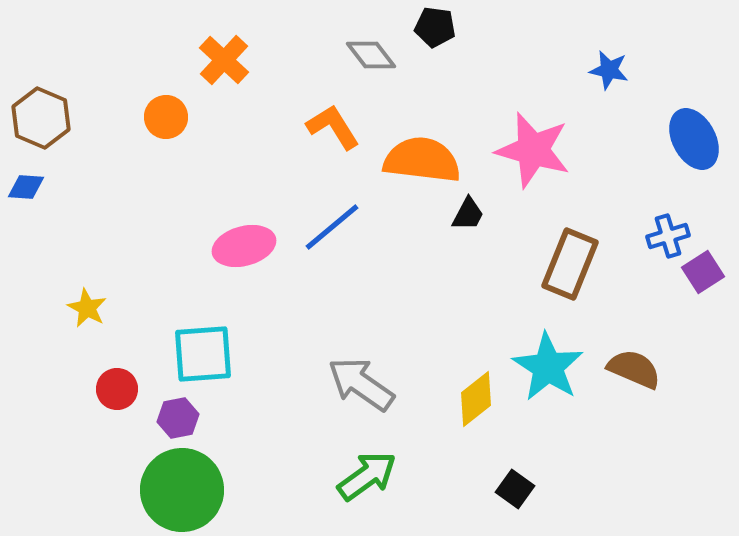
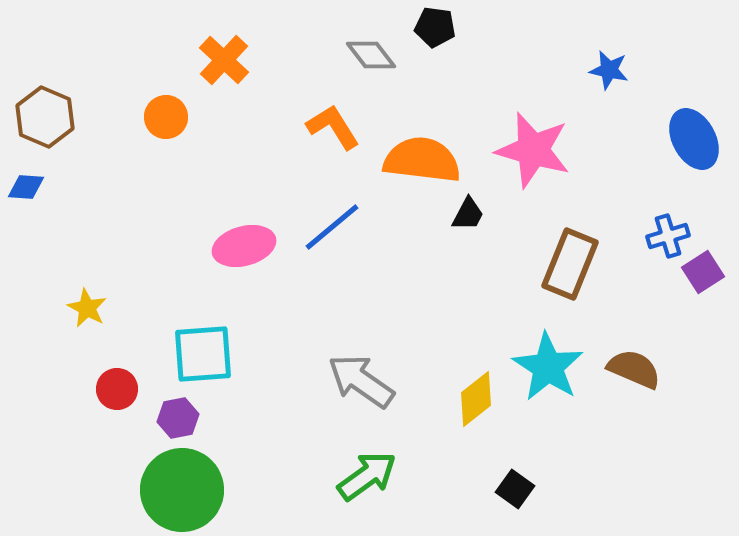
brown hexagon: moved 4 px right, 1 px up
gray arrow: moved 3 px up
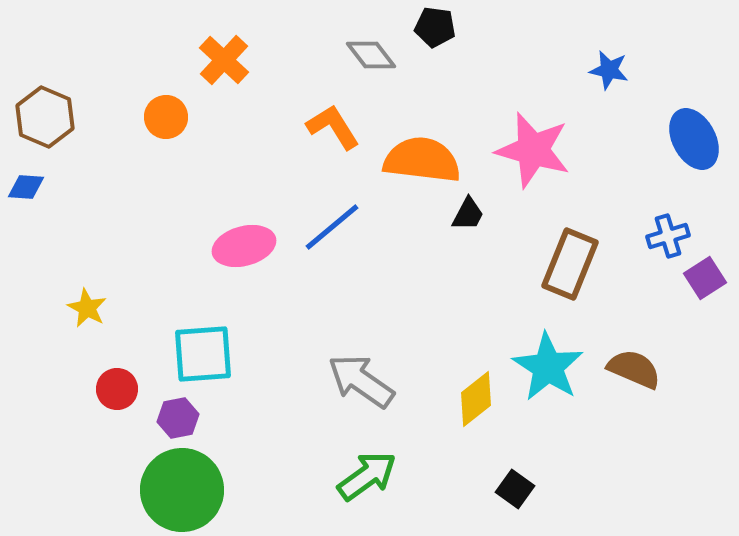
purple square: moved 2 px right, 6 px down
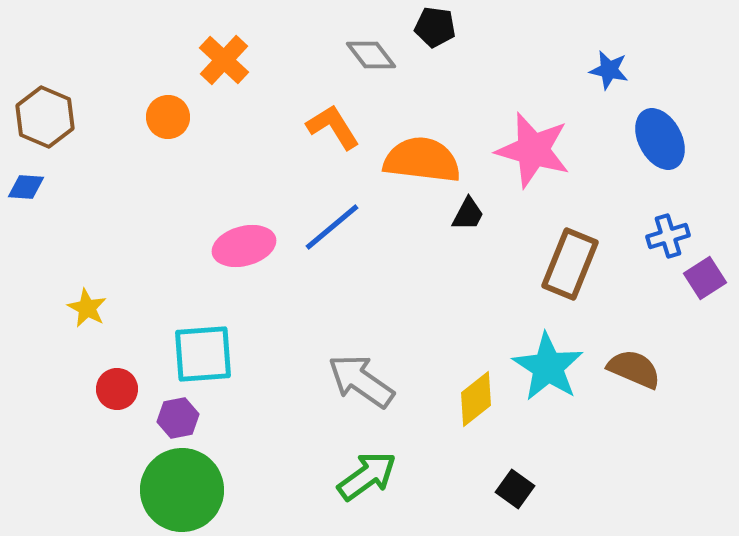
orange circle: moved 2 px right
blue ellipse: moved 34 px left
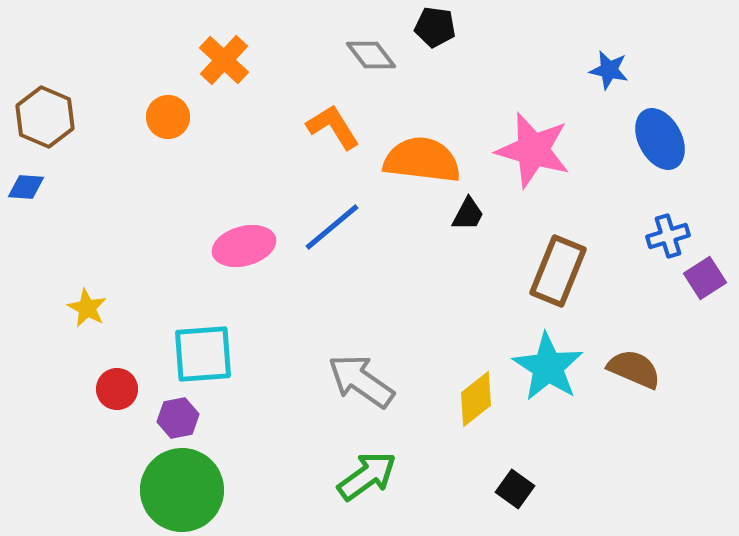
brown rectangle: moved 12 px left, 7 px down
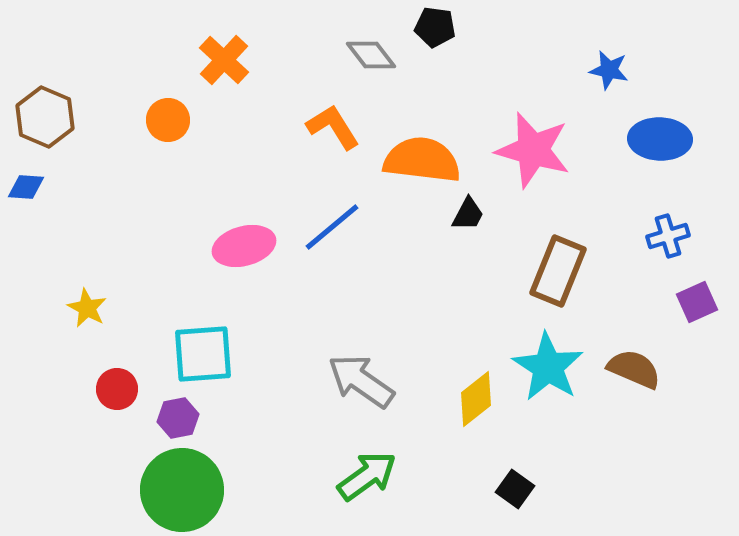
orange circle: moved 3 px down
blue ellipse: rotated 60 degrees counterclockwise
purple square: moved 8 px left, 24 px down; rotated 9 degrees clockwise
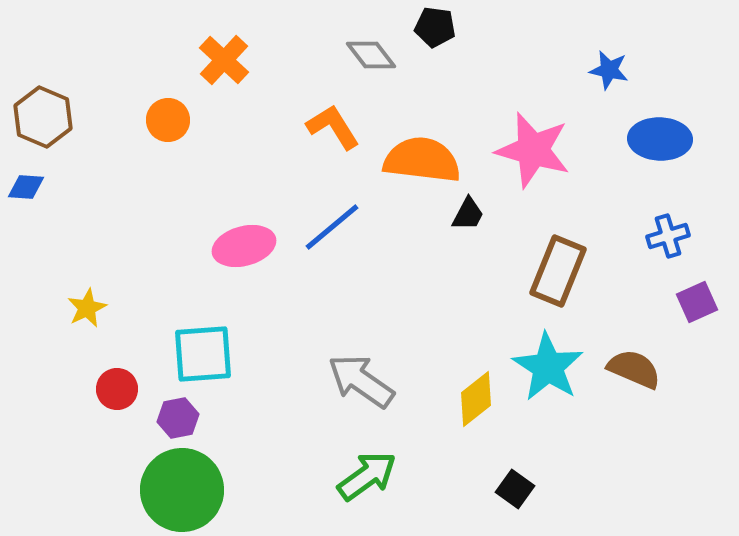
brown hexagon: moved 2 px left
yellow star: rotated 18 degrees clockwise
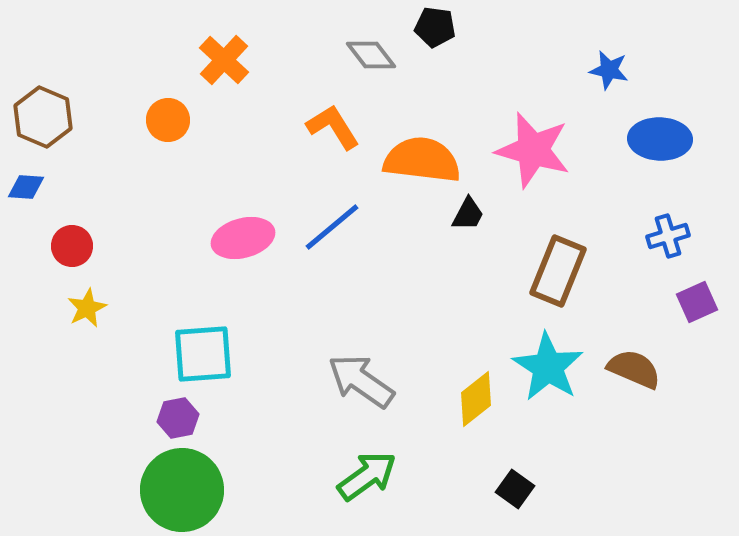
pink ellipse: moved 1 px left, 8 px up
red circle: moved 45 px left, 143 px up
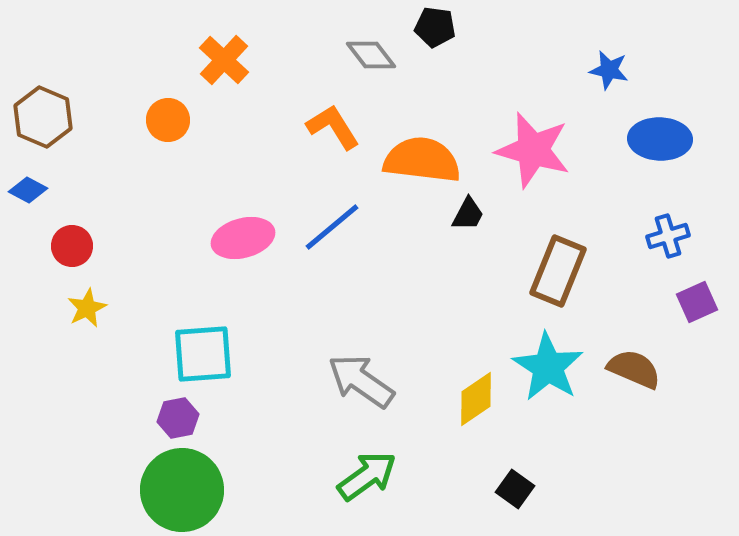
blue diamond: moved 2 px right, 3 px down; rotated 24 degrees clockwise
yellow diamond: rotated 4 degrees clockwise
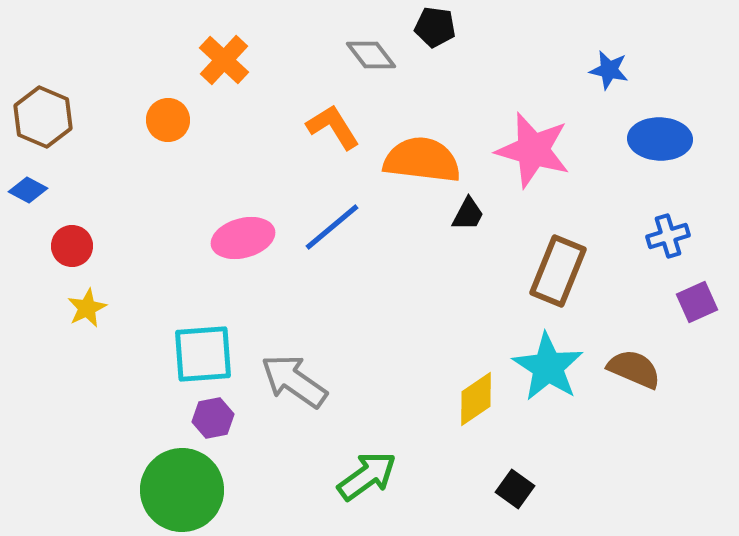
gray arrow: moved 67 px left
purple hexagon: moved 35 px right
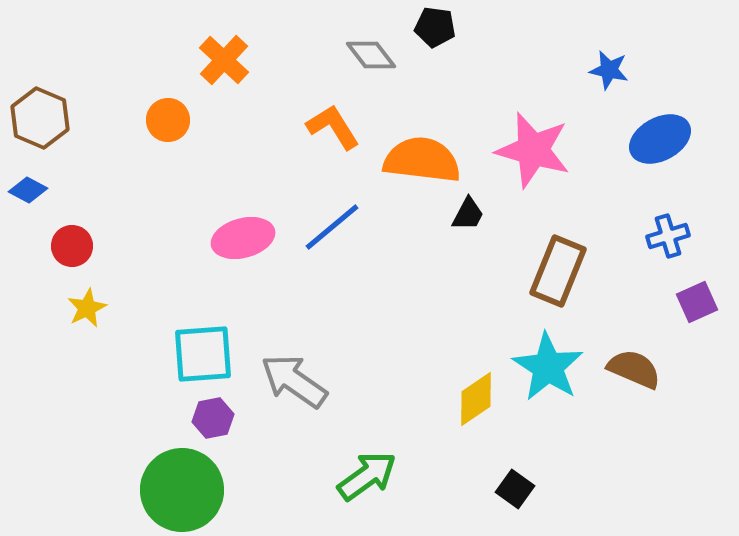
brown hexagon: moved 3 px left, 1 px down
blue ellipse: rotated 30 degrees counterclockwise
